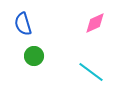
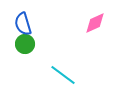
green circle: moved 9 px left, 12 px up
cyan line: moved 28 px left, 3 px down
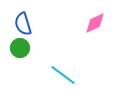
green circle: moved 5 px left, 4 px down
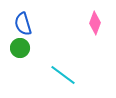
pink diamond: rotated 45 degrees counterclockwise
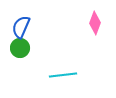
blue semicircle: moved 2 px left, 3 px down; rotated 40 degrees clockwise
cyan line: rotated 44 degrees counterclockwise
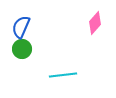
pink diamond: rotated 20 degrees clockwise
green circle: moved 2 px right, 1 px down
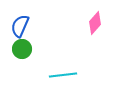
blue semicircle: moved 1 px left, 1 px up
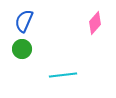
blue semicircle: moved 4 px right, 5 px up
